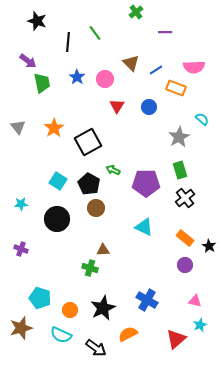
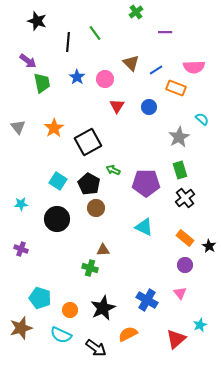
pink triangle at (195, 301): moved 15 px left, 8 px up; rotated 40 degrees clockwise
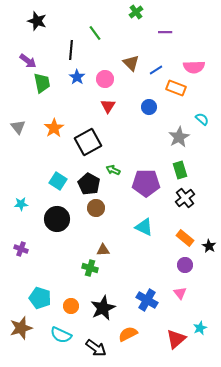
black line at (68, 42): moved 3 px right, 8 px down
red triangle at (117, 106): moved 9 px left
orange circle at (70, 310): moved 1 px right, 4 px up
cyan star at (200, 325): moved 3 px down
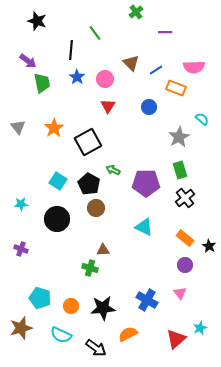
black star at (103, 308): rotated 20 degrees clockwise
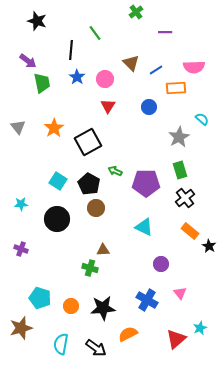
orange rectangle at (176, 88): rotated 24 degrees counterclockwise
green arrow at (113, 170): moved 2 px right, 1 px down
orange rectangle at (185, 238): moved 5 px right, 7 px up
purple circle at (185, 265): moved 24 px left, 1 px up
cyan semicircle at (61, 335): moved 9 px down; rotated 75 degrees clockwise
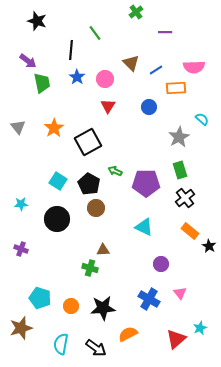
blue cross at (147, 300): moved 2 px right, 1 px up
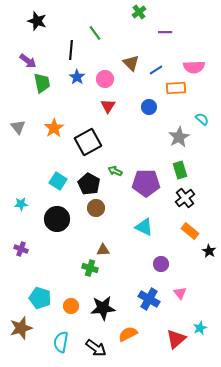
green cross at (136, 12): moved 3 px right
black star at (209, 246): moved 5 px down
cyan semicircle at (61, 344): moved 2 px up
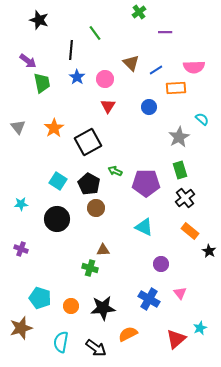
black star at (37, 21): moved 2 px right, 1 px up
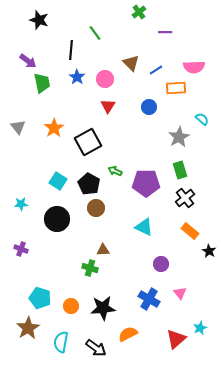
brown star at (21, 328): moved 7 px right; rotated 15 degrees counterclockwise
